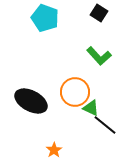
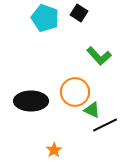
black square: moved 20 px left
black ellipse: rotated 28 degrees counterclockwise
green triangle: moved 1 px right, 2 px down
black line: rotated 65 degrees counterclockwise
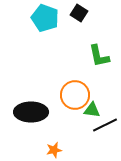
green L-shape: rotated 30 degrees clockwise
orange circle: moved 3 px down
black ellipse: moved 11 px down
green triangle: rotated 18 degrees counterclockwise
orange star: rotated 21 degrees clockwise
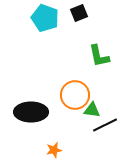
black square: rotated 36 degrees clockwise
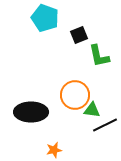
black square: moved 22 px down
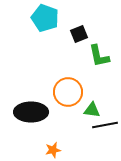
black square: moved 1 px up
orange circle: moved 7 px left, 3 px up
black line: rotated 15 degrees clockwise
orange star: moved 1 px left
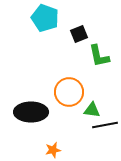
orange circle: moved 1 px right
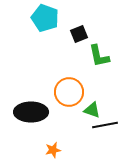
green triangle: rotated 12 degrees clockwise
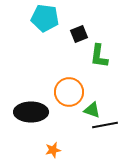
cyan pentagon: rotated 12 degrees counterclockwise
green L-shape: rotated 20 degrees clockwise
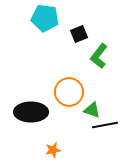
green L-shape: rotated 30 degrees clockwise
